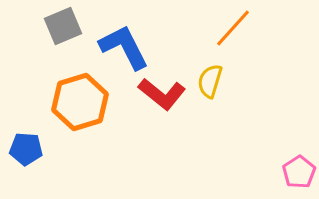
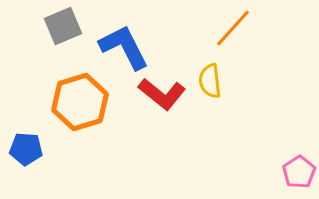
yellow semicircle: rotated 24 degrees counterclockwise
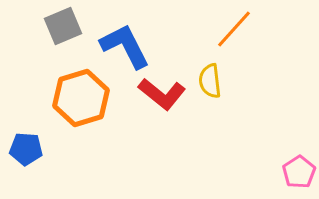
orange line: moved 1 px right, 1 px down
blue L-shape: moved 1 px right, 1 px up
orange hexagon: moved 1 px right, 4 px up
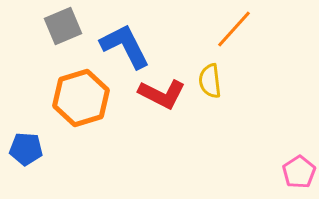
red L-shape: rotated 12 degrees counterclockwise
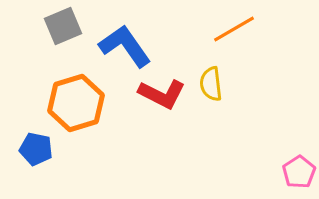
orange line: rotated 18 degrees clockwise
blue L-shape: rotated 8 degrees counterclockwise
yellow semicircle: moved 1 px right, 3 px down
orange hexagon: moved 5 px left, 5 px down
blue pentagon: moved 10 px right; rotated 8 degrees clockwise
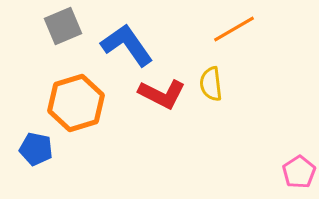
blue L-shape: moved 2 px right, 1 px up
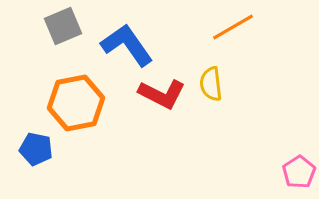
orange line: moved 1 px left, 2 px up
orange hexagon: rotated 6 degrees clockwise
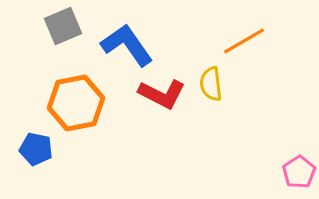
orange line: moved 11 px right, 14 px down
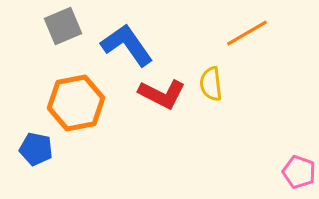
orange line: moved 3 px right, 8 px up
pink pentagon: rotated 20 degrees counterclockwise
